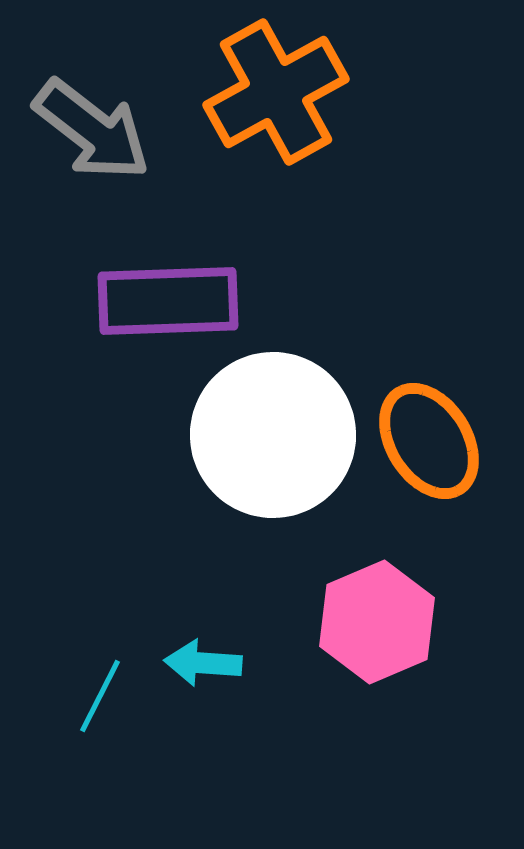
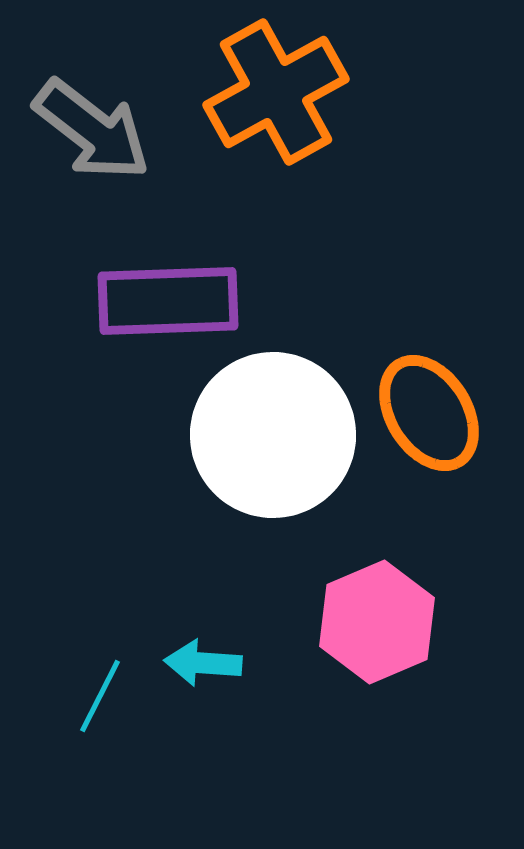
orange ellipse: moved 28 px up
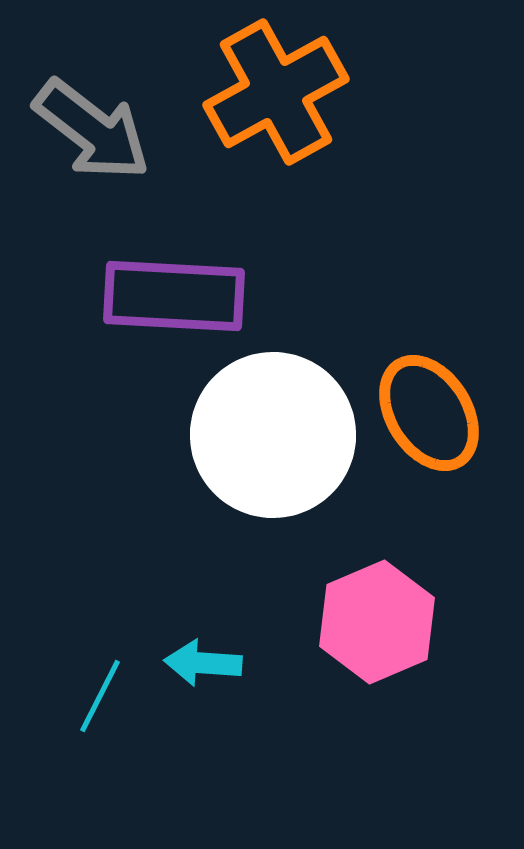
purple rectangle: moved 6 px right, 5 px up; rotated 5 degrees clockwise
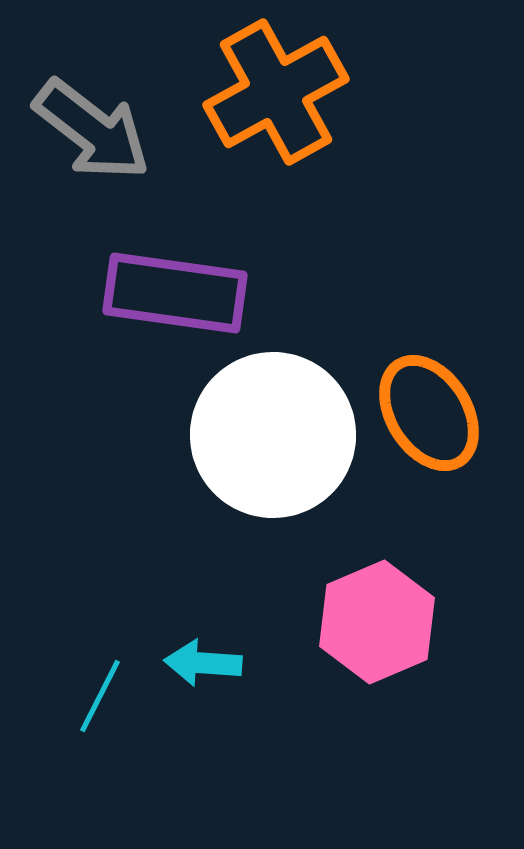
purple rectangle: moved 1 px right, 3 px up; rotated 5 degrees clockwise
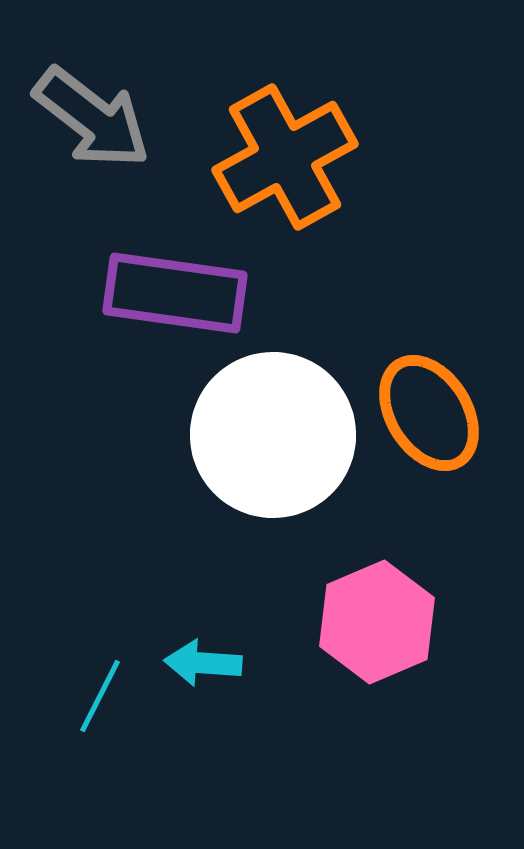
orange cross: moved 9 px right, 65 px down
gray arrow: moved 12 px up
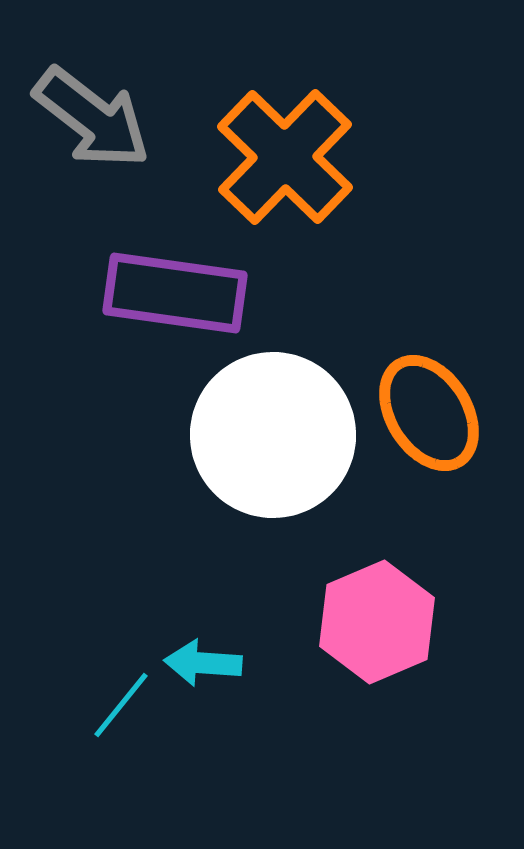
orange cross: rotated 17 degrees counterclockwise
cyan line: moved 21 px right, 9 px down; rotated 12 degrees clockwise
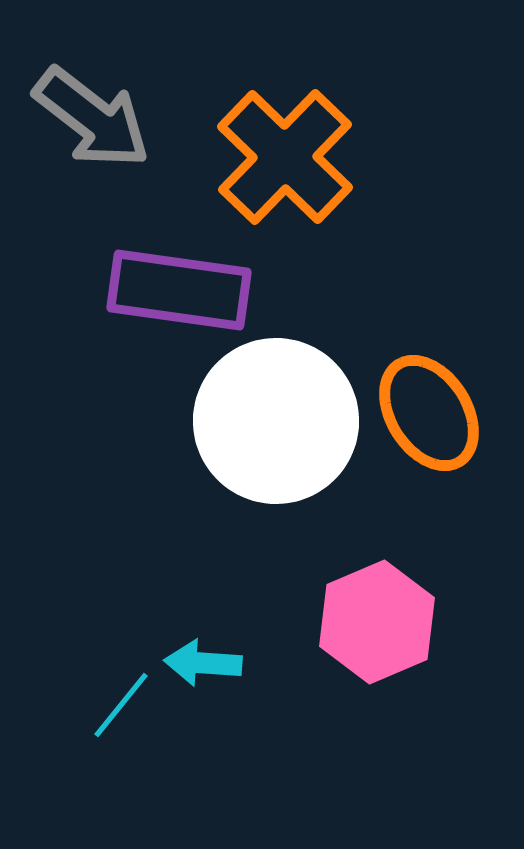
purple rectangle: moved 4 px right, 3 px up
white circle: moved 3 px right, 14 px up
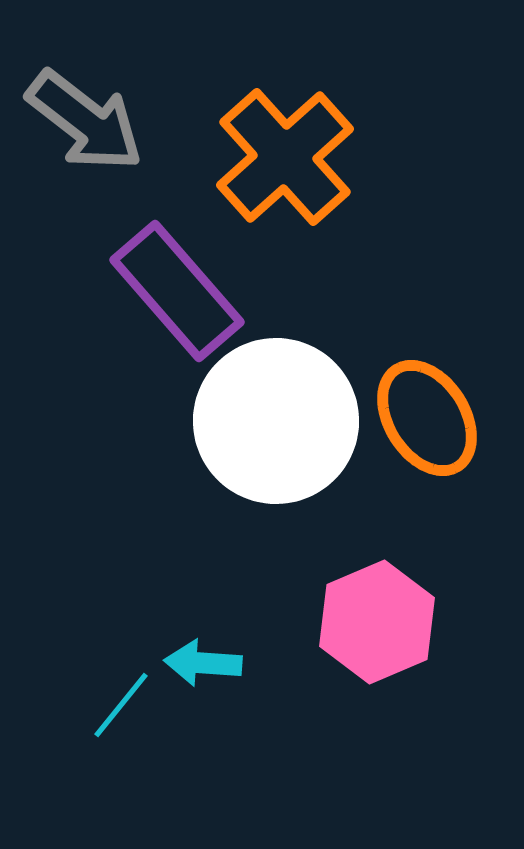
gray arrow: moved 7 px left, 3 px down
orange cross: rotated 4 degrees clockwise
purple rectangle: moved 2 px left, 1 px down; rotated 41 degrees clockwise
orange ellipse: moved 2 px left, 5 px down
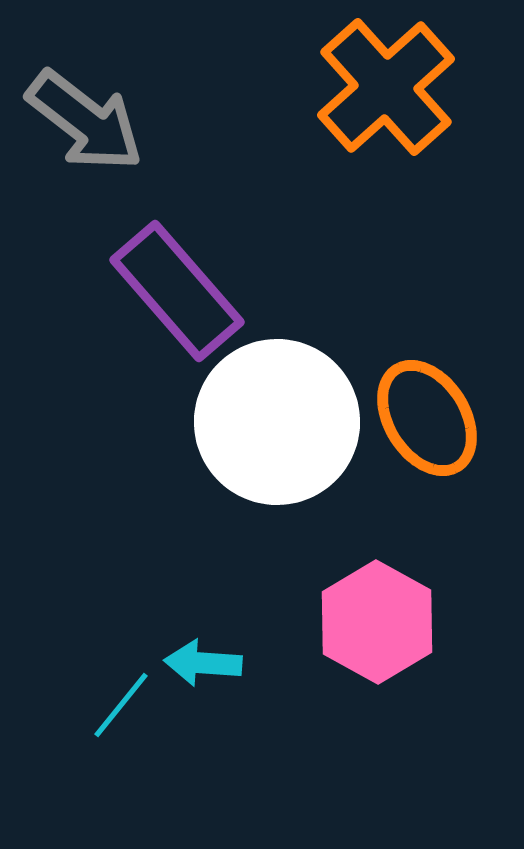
orange cross: moved 101 px right, 70 px up
white circle: moved 1 px right, 1 px down
pink hexagon: rotated 8 degrees counterclockwise
